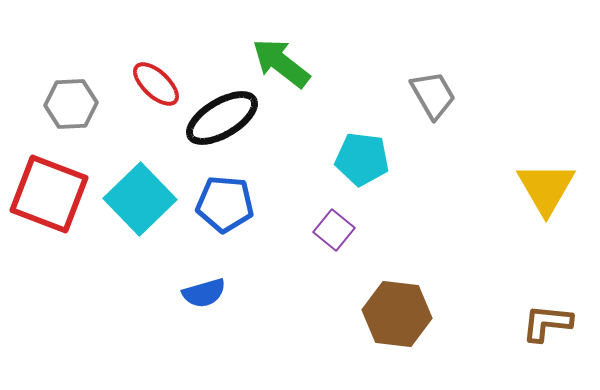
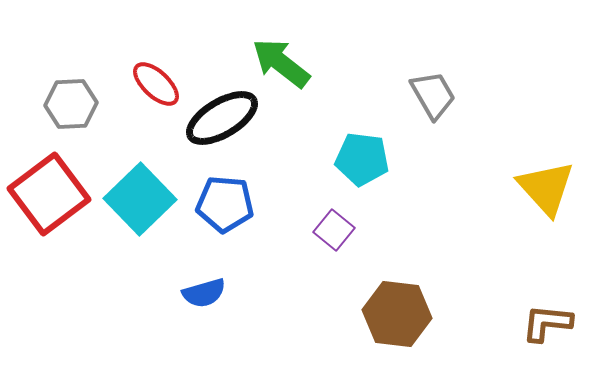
yellow triangle: rotated 12 degrees counterclockwise
red square: rotated 32 degrees clockwise
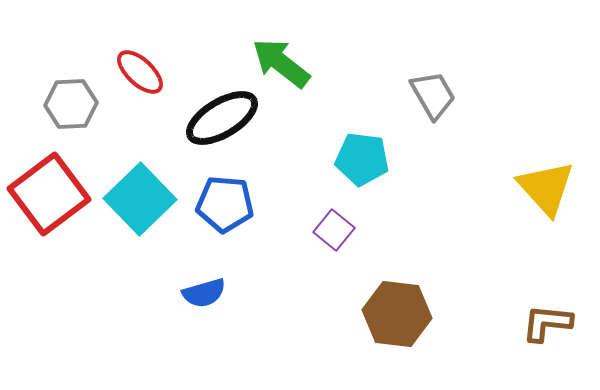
red ellipse: moved 16 px left, 12 px up
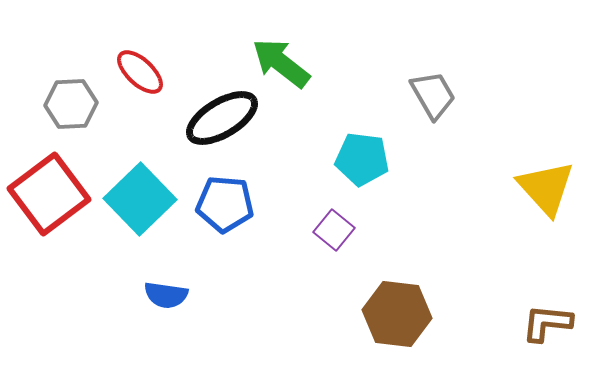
blue semicircle: moved 38 px left, 2 px down; rotated 24 degrees clockwise
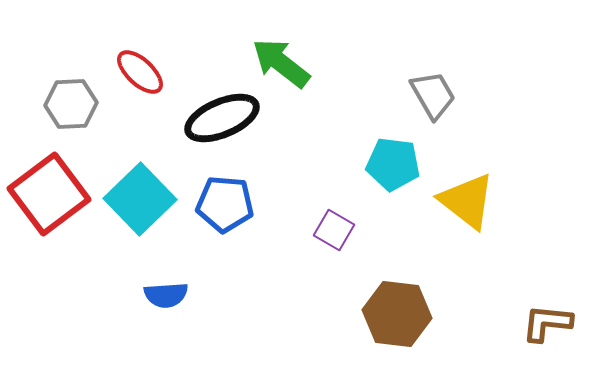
black ellipse: rotated 8 degrees clockwise
cyan pentagon: moved 31 px right, 5 px down
yellow triangle: moved 79 px left, 13 px down; rotated 10 degrees counterclockwise
purple square: rotated 9 degrees counterclockwise
blue semicircle: rotated 12 degrees counterclockwise
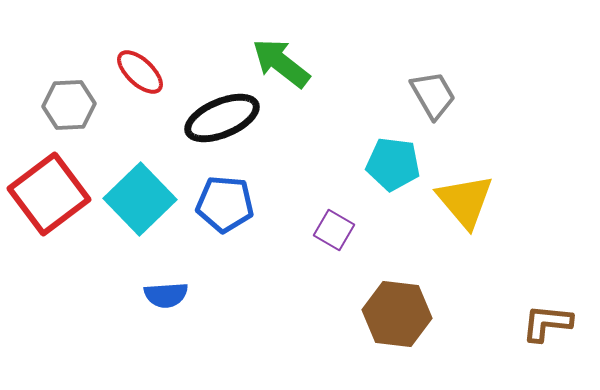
gray hexagon: moved 2 px left, 1 px down
yellow triangle: moved 2 px left; rotated 12 degrees clockwise
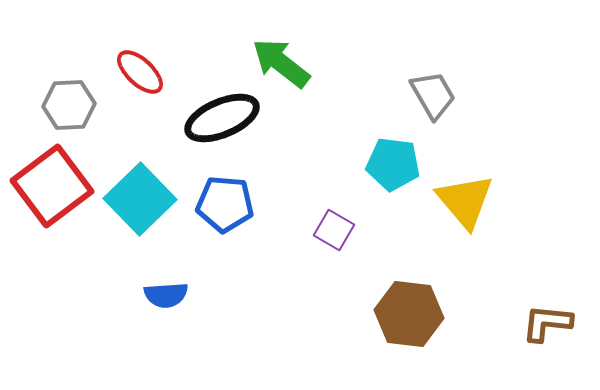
red square: moved 3 px right, 8 px up
brown hexagon: moved 12 px right
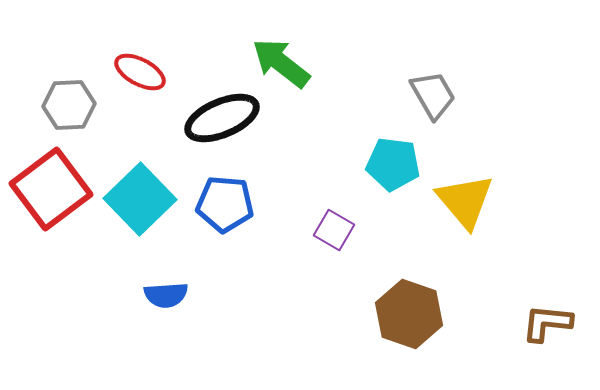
red ellipse: rotated 15 degrees counterclockwise
red square: moved 1 px left, 3 px down
brown hexagon: rotated 12 degrees clockwise
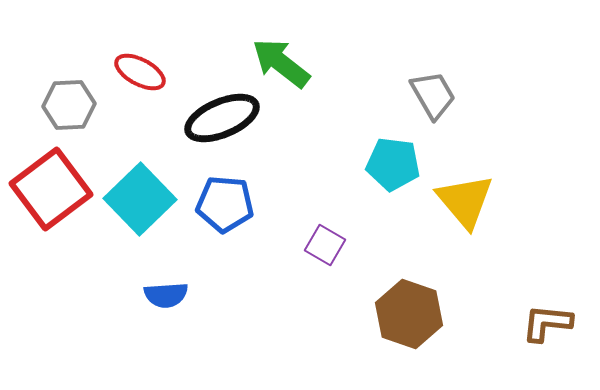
purple square: moved 9 px left, 15 px down
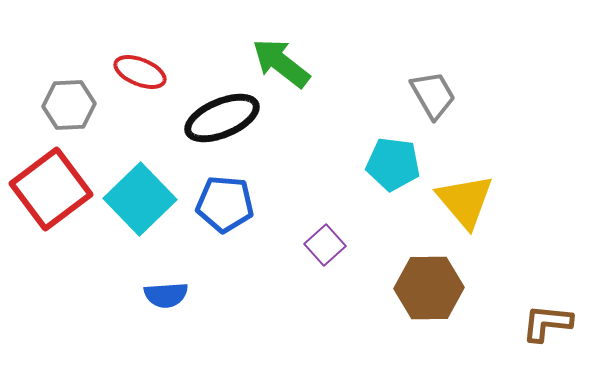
red ellipse: rotated 6 degrees counterclockwise
purple square: rotated 18 degrees clockwise
brown hexagon: moved 20 px right, 26 px up; rotated 20 degrees counterclockwise
